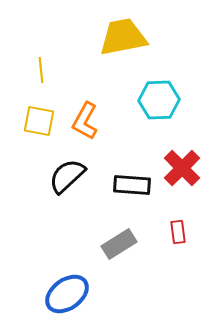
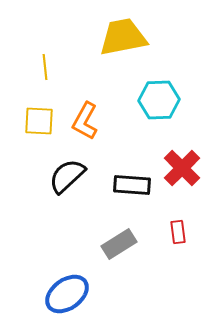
yellow line: moved 4 px right, 3 px up
yellow square: rotated 8 degrees counterclockwise
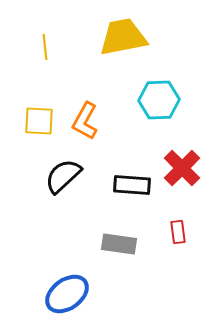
yellow line: moved 20 px up
black semicircle: moved 4 px left
gray rectangle: rotated 40 degrees clockwise
